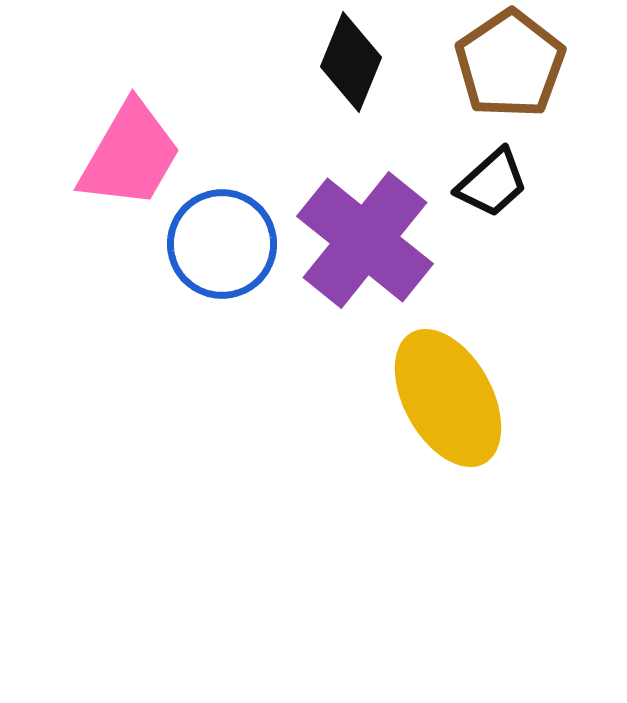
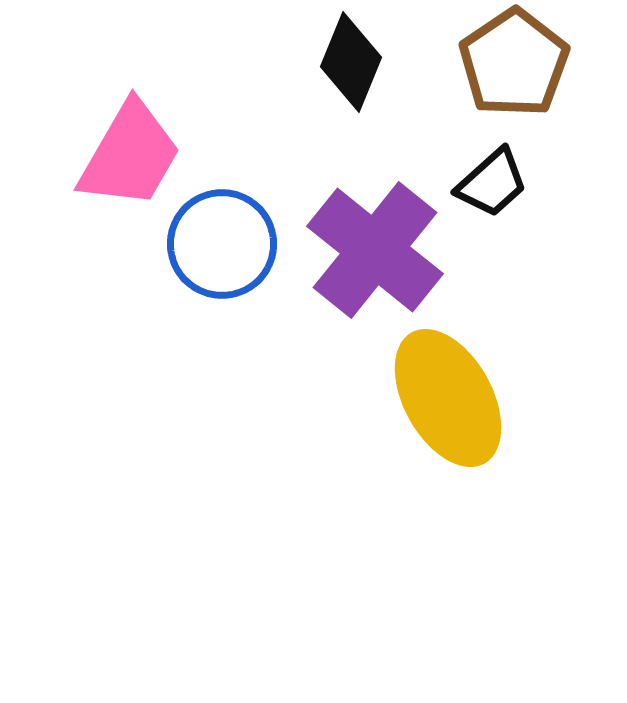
brown pentagon: moved 4 px right, 1 px up
purple cross: moved 10 px right, 10 px down
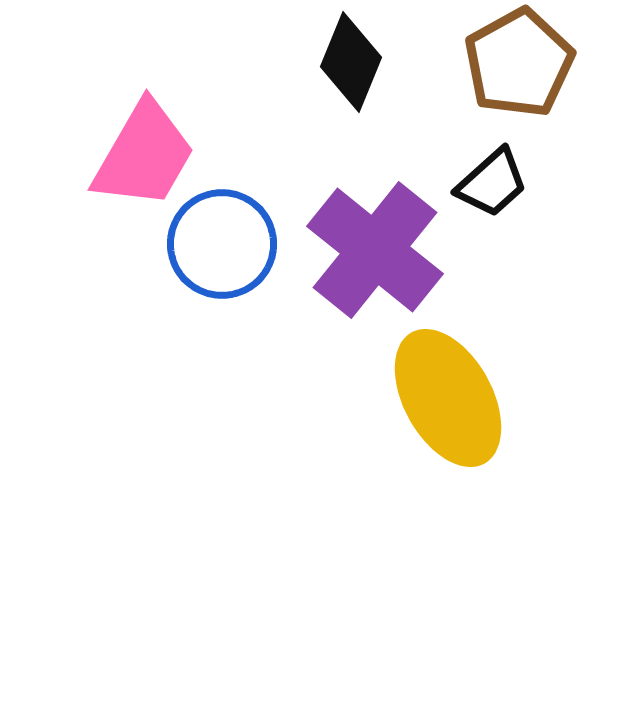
brown pentagon: moved 5 px right; rotated 5 degrees clockwise
pink trapezoid: moved 14 px right
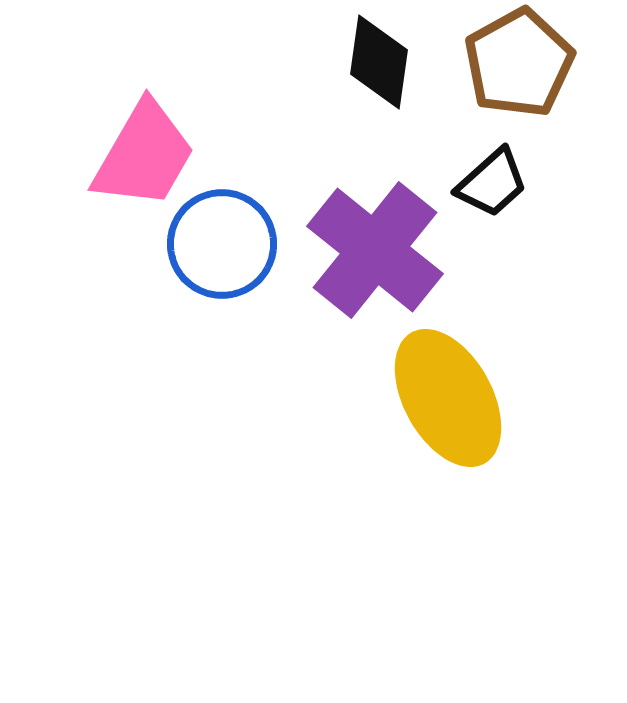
black diamond: moved 28 px right; rotated 14 degrees counterclockwise
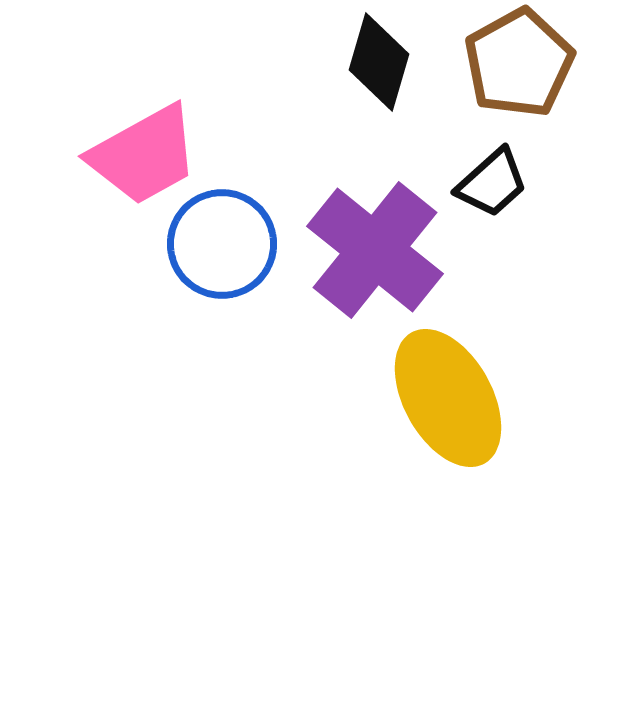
black diamond: rotated 8 degrees clockwise
pink trapezoid: rotated 31 degrees clockwise
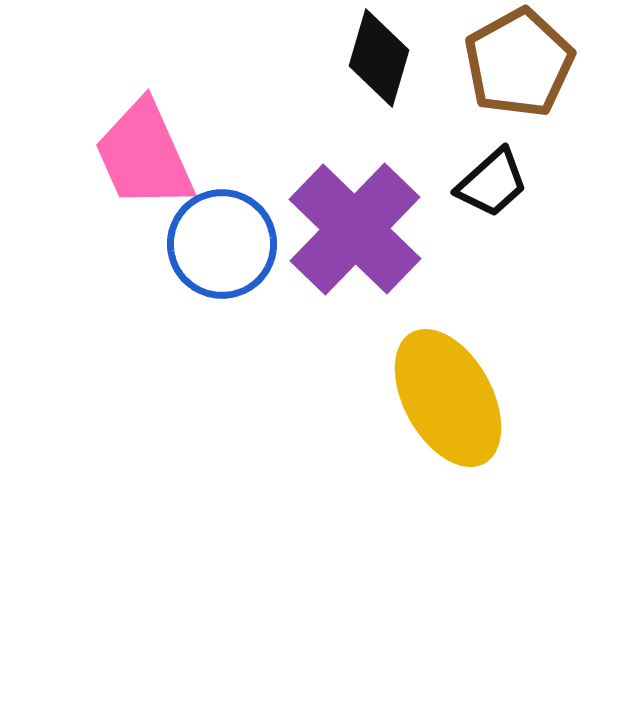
black diamond: moved 4 px up
pink trapezoid: rotated 95 degrees clockwise
purple cross: moved 20 px left, 21 px up; rotated 5 degrees clockwise
